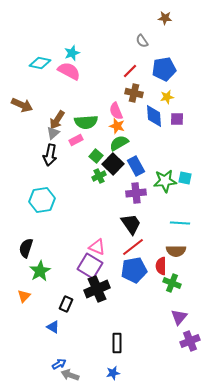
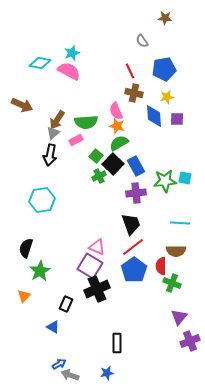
red line at (130, 71): rotated 70 degrees counterclockwise
black trapezoid at (131, 224): rotated 15 degrees clockwise
blue pentagon at (134, 270): rotated 25 degrees counterclockwise
blue star at (113, 373): moved 6 px left
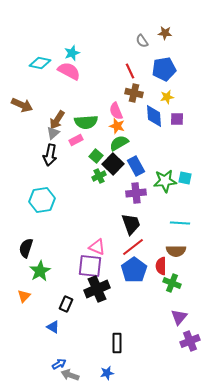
brown star at (165, 18): moved 15 px down
purple square at (90, 266): rotated 25 degrees counterclockwise
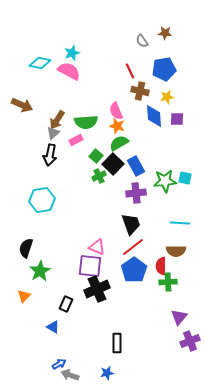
brown cross at (134, 93): moved 6 px right, 2 px up
green cross at (172, 283): moved 4 px left, 1 px up; rotated 24 degrees counterclockwise
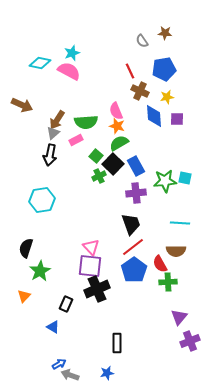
brown cross at (140, 91): rotated 12 degrees clockwise
pink triangle at (97, 247): moved 6 px left; rotated 24 degrees clockwise
red semicircle at (161, 266): moved 1 px left, 2 px up; rotated 30 degrees counterclockwise
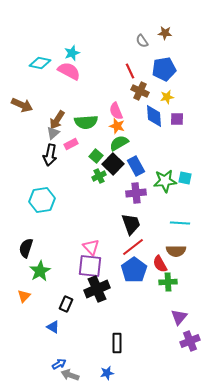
pink rectangle at (76, 140): moved 5 px left, 4 px down
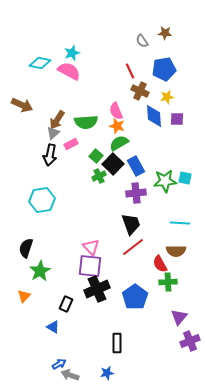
blue pentagon at (134, 270): moved 1 px right, 27 px down
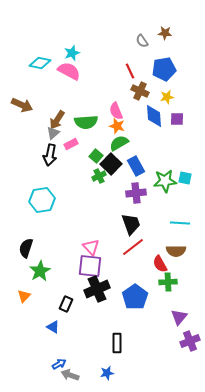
black square at (113, 164): moved 2 px left
